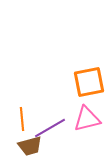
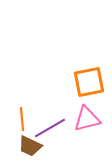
brown trapezoid: rotated 40 degrees clockwise
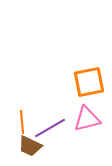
orange line: moved 3 px down
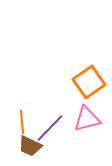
orange square: rotated 24 degrees counterclockwise
purple line: rotated 16 degrees counterclockwise
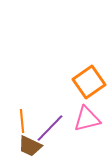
orange line: moved 1 px up
